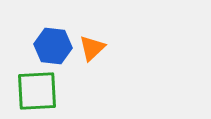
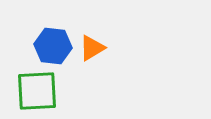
orange triangle: rotated 12 degrees clockwise
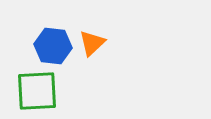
orange triangle: moved 5 px up; rotated 12 degrees counterclockwise
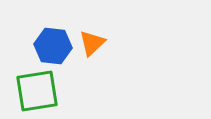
green square: rotated 6 degrees counterclockwise
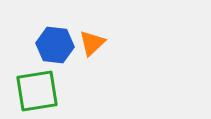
blue hexagon: moved 2 px right, 1 px up
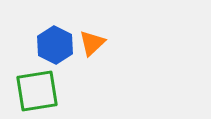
blue hexagon: rotated 21 degrees clockwise
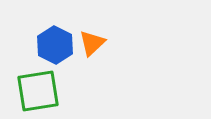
green square: moved 1 px right
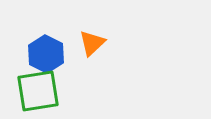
blue hexagon: moved 9 px left, 9 px down
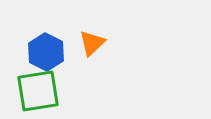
blue hexagon: moved 2 px up
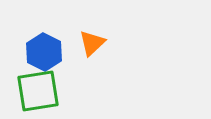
blue hexagon: moved 2 px left
